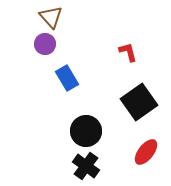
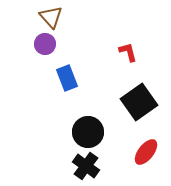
blue rectangle: rotated 10 degrees clockwise
black circle: moved 2 px right, 1 px down
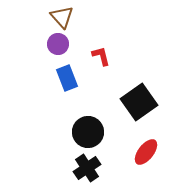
brown triangle: moved 11 px right
purple circle: moved 13 px right
red L-shape: moved 27 px left, 4 px down
black cross: moved 1 px right, 2 px down; rotated 20 degrees clockwise
